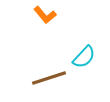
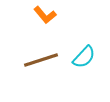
brown line: moved 8 px left, 18 px up
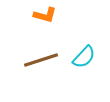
orange L-shape: rotated 35 degrees counterclockwise
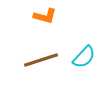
orange L-shape: moved 1 px down
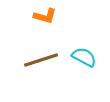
cyan semicircle: rotated 105 degrees counterclockwise
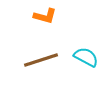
cyan semicircle: moved 2 px right
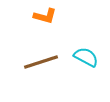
brown line: moved 2 px down
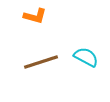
orange L-shape: moved 10 px left
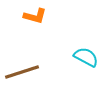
brown line: moved 19 px left, 10 px down
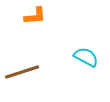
orange L-shape: rotated 20 degrees counterclockwise
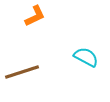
orange L-shape: rotated 20 degrees counterclockwise
